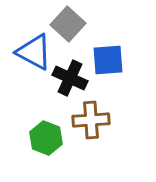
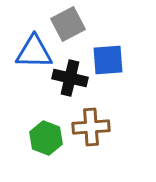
gray square: rotated 20 degrees clockwise
blue triangle: rotated 27 degrees counterclockwise
black cross: rotated 12 degrees counterclockwise
brown cross: moved 7 px down
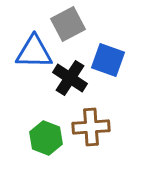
blue square: rotated 24 degrees clockwise
black cross: rotated 20 degrees clockwise
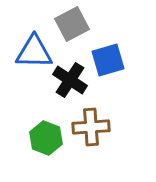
gray square: moved 4 px right
blue square: rotated 36 degrees counterclockwise
black cross: moved 2 px down
